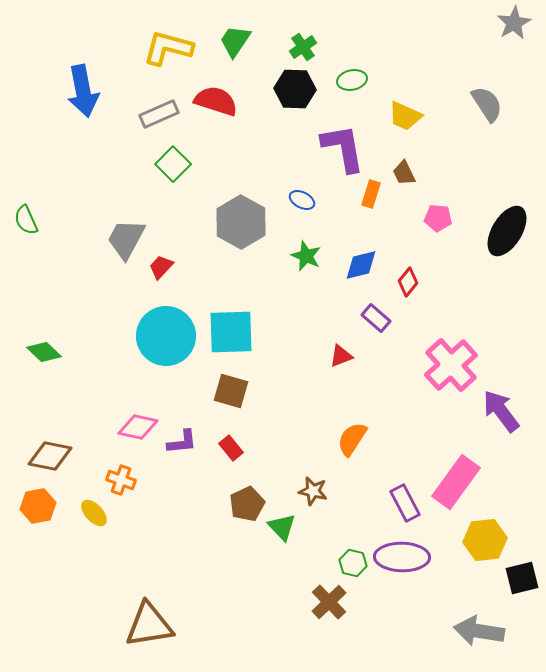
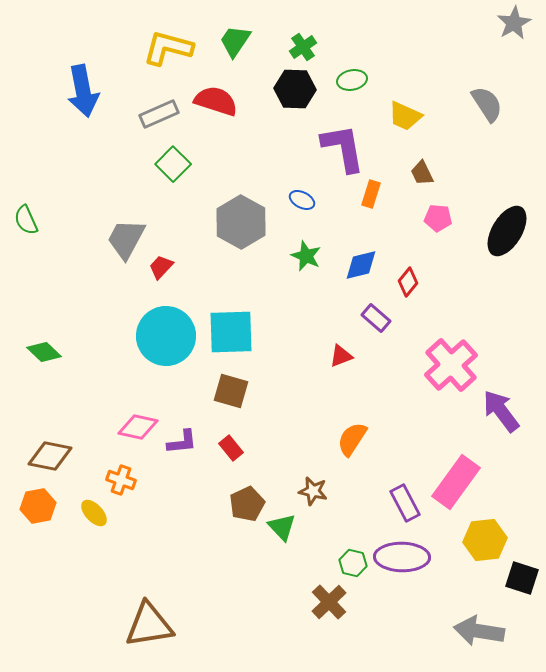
brown trapezoid at (404, 173): moved 18 px right
black square at (522, 578): rotated 32 degrees clockwise
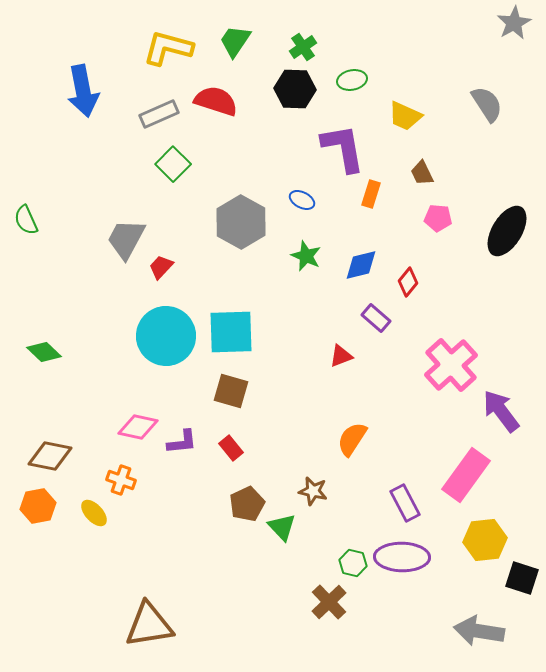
pink rectangle at (456, 482): moved 10 px right, 7 px up
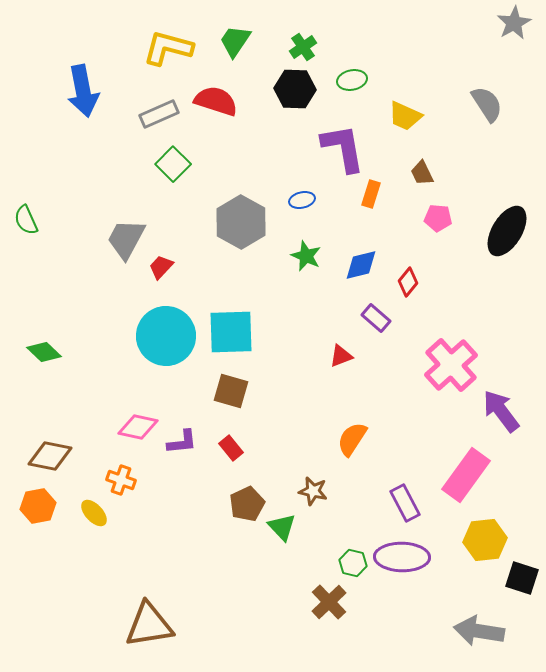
blue ellipse at (302, 200): rotated 40 degrees counterclockwise
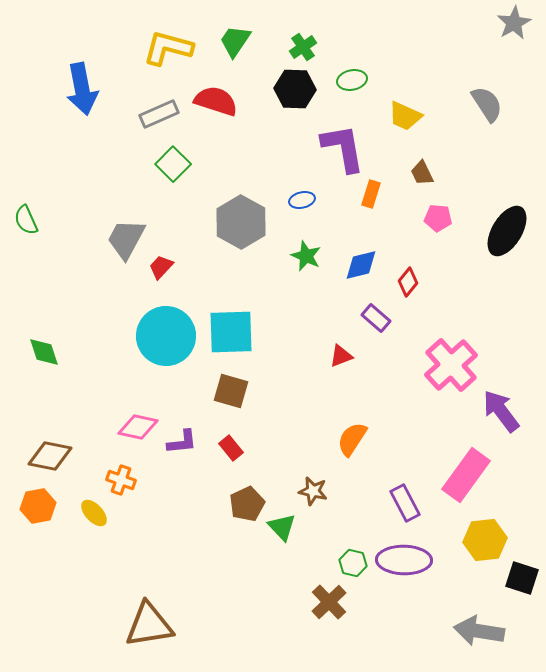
blue arrow at (83, 91): moved 1 px left, 2 px up
green diamond at (44, 352): rotated 28 degrees clockwise
purple ellipse at (402, 557): moved 2 px right, 3 px down
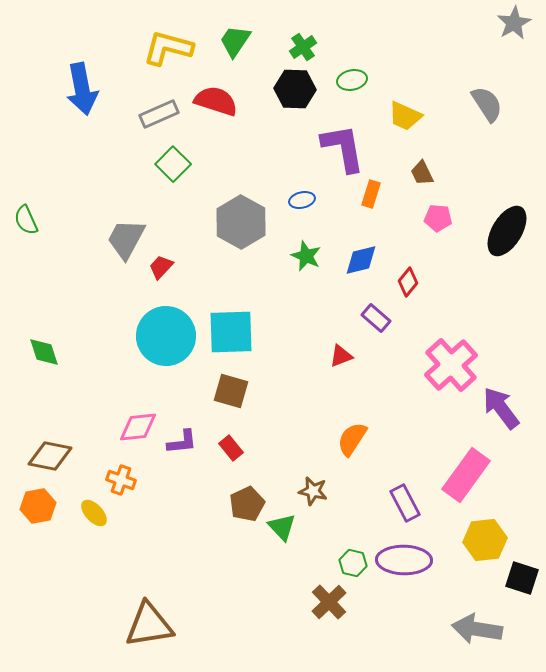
blue diamond at (361, 265): moved 5 px up
purple arrow at (501, 411): moved 3 px up
pink diamond at (138, 427): rotated 18 degrees counterclockwise
gray arrow at (479, 631): moved 2 px left, 2 px up
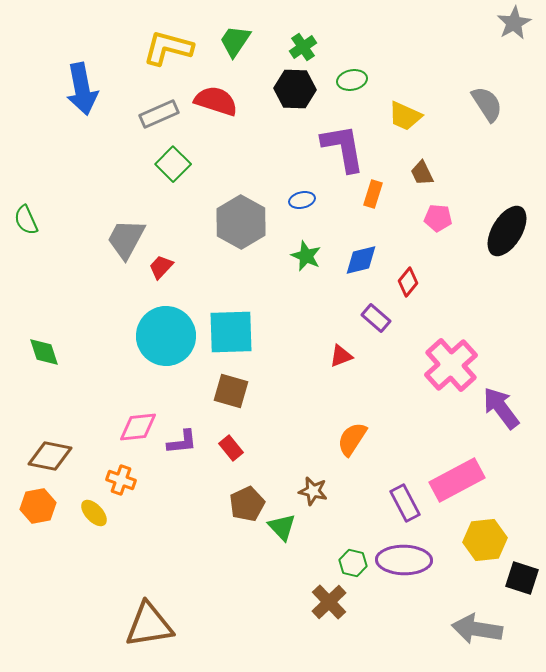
orange rectangle at (371, 194): moved 2 px right
pink rectangle at (466, 475): moved 9 px left, 5 px down; rotated 26 degrees clockwise
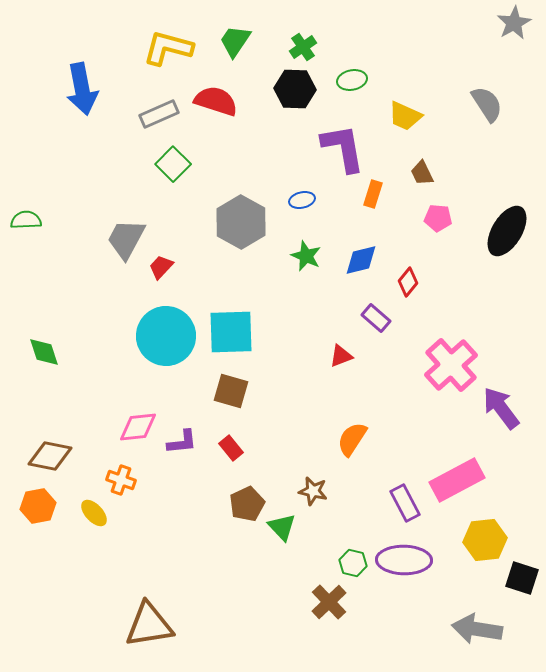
green semicircle at (26, 220): rotated 112 degrees clockwise
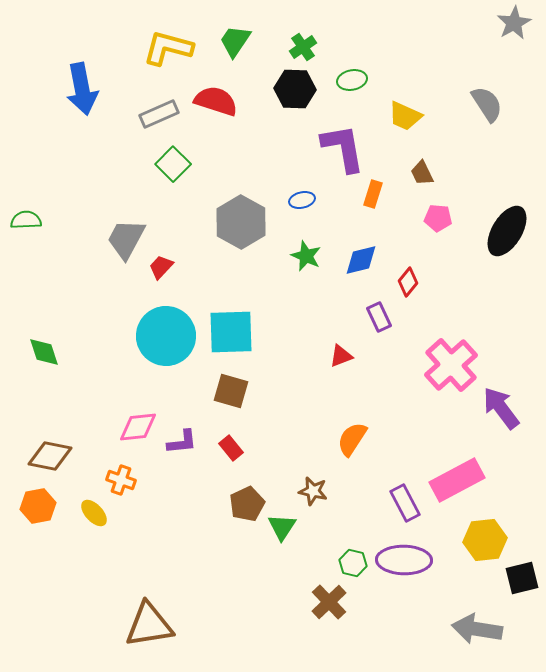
purple rectangle at (376, 318): moved 3 px right, 1 px up; rotated 24 degrees clockwise
green triangle at (282, 527): rotated 16 degrees clockwise
black square at (522, 578): rotated 32 degrees counterclockwise
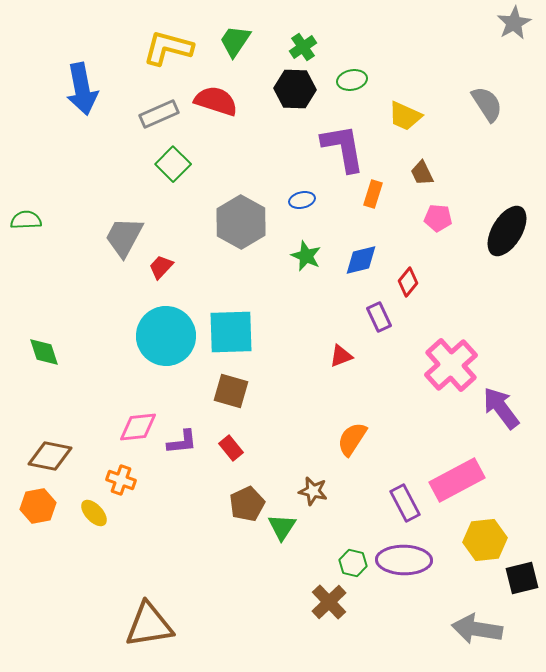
gray trapezoid at (126, 239): moved 2 px left, 2 px up
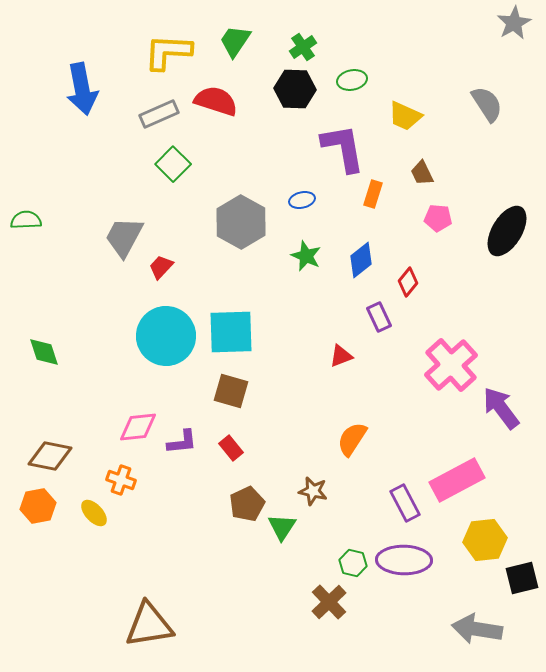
yellow L-shape at (168, 48): moved 4 px down; rotated 12 degrees counterclockwise
blue diamond at (361, 260): rotated 24 degrees counterclockwise
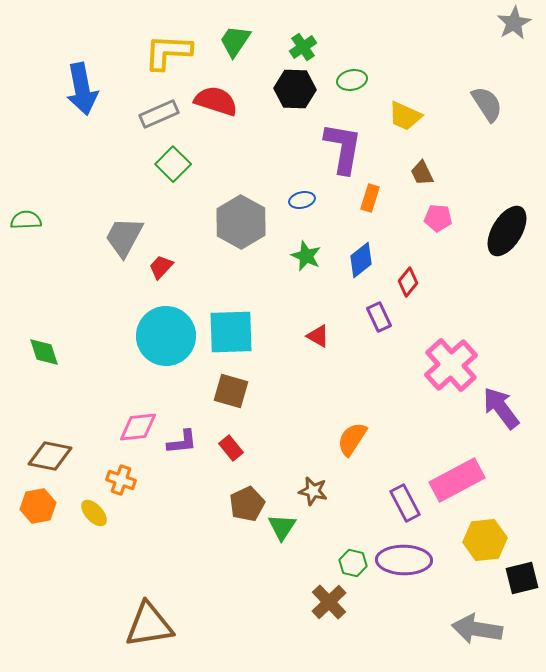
purple L-shape at (343, 148): rotated 20 degrees clockwise
orange rectangle at (373, 194): moved 3 px left, 4 px down
red triangle at (341, 356): moved 23 px left, 20 px up; rotated 50 degrees clockwise
